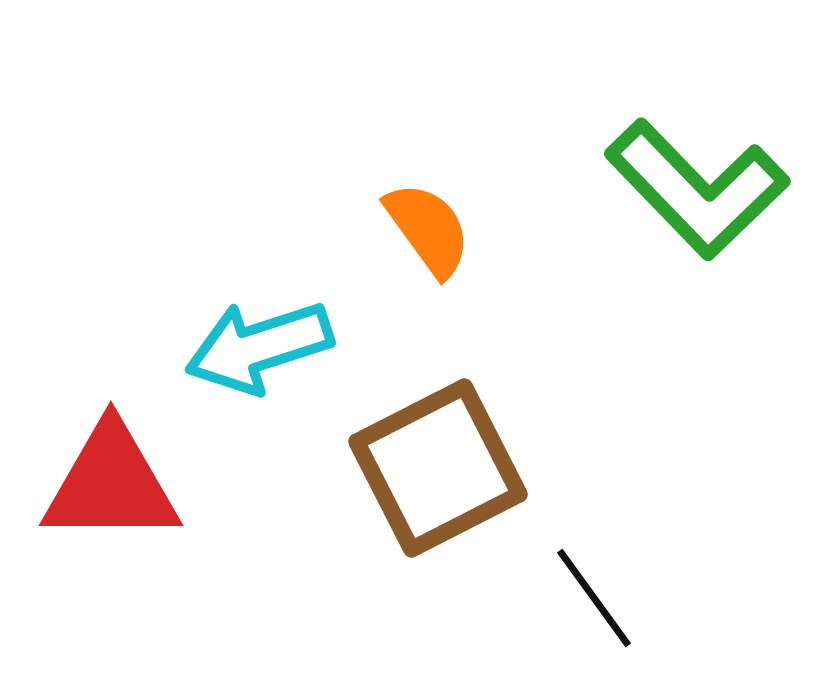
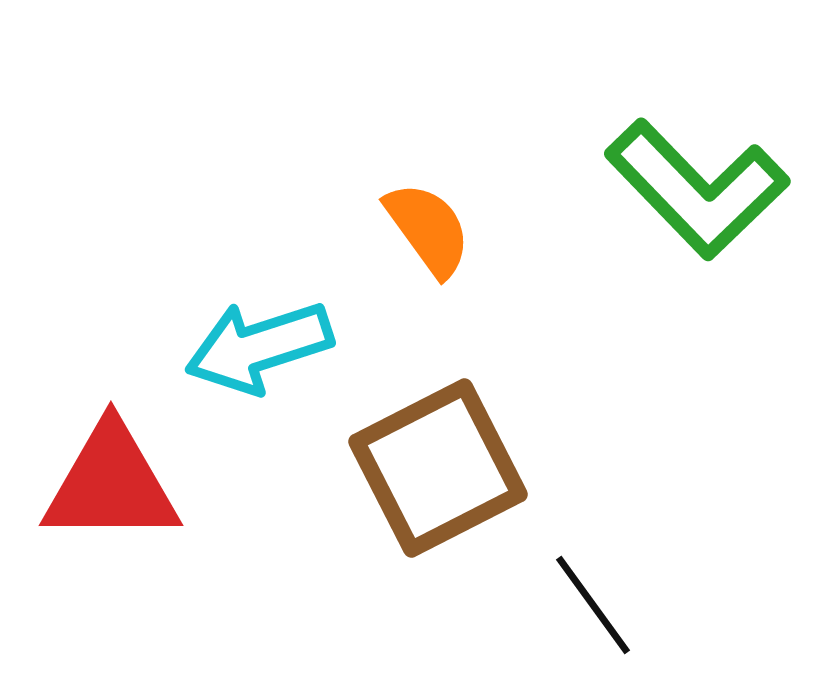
black line: moved 1 px left, 7 px down
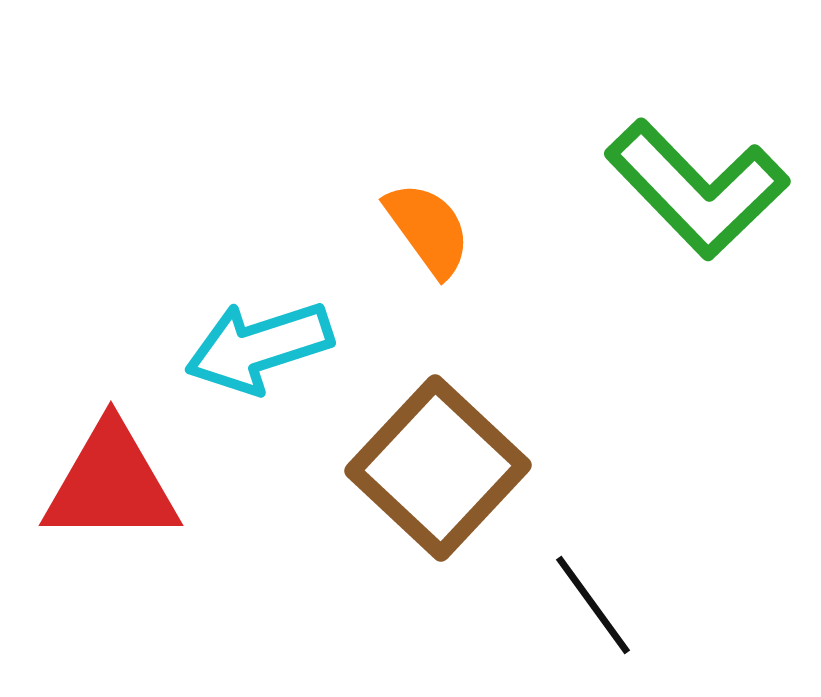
brown square: rotated 20 degrees counterclockwise
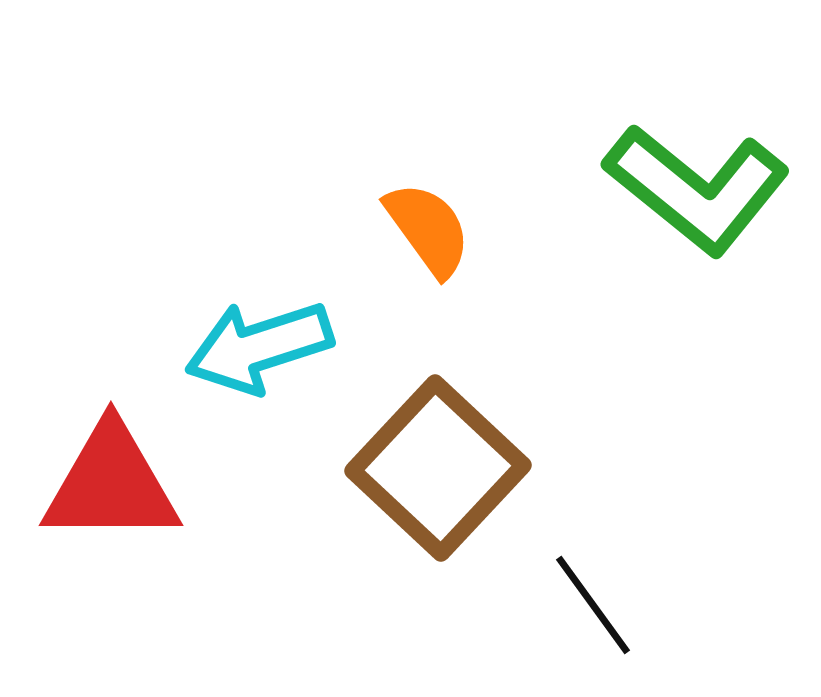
green L-shape: rotated 7 degrees counterclockwise
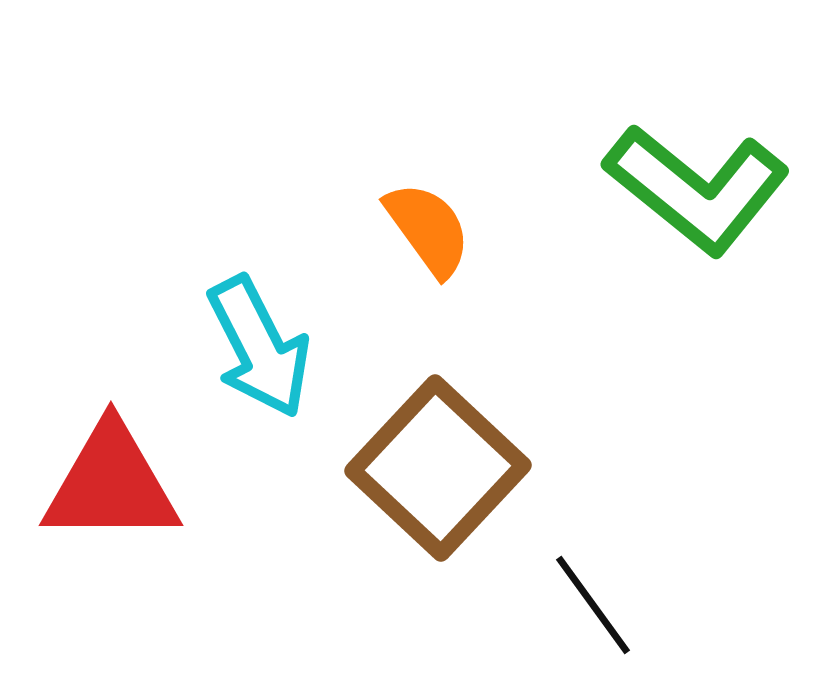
cyan arrow: rotated 99 degrees counterclockwise
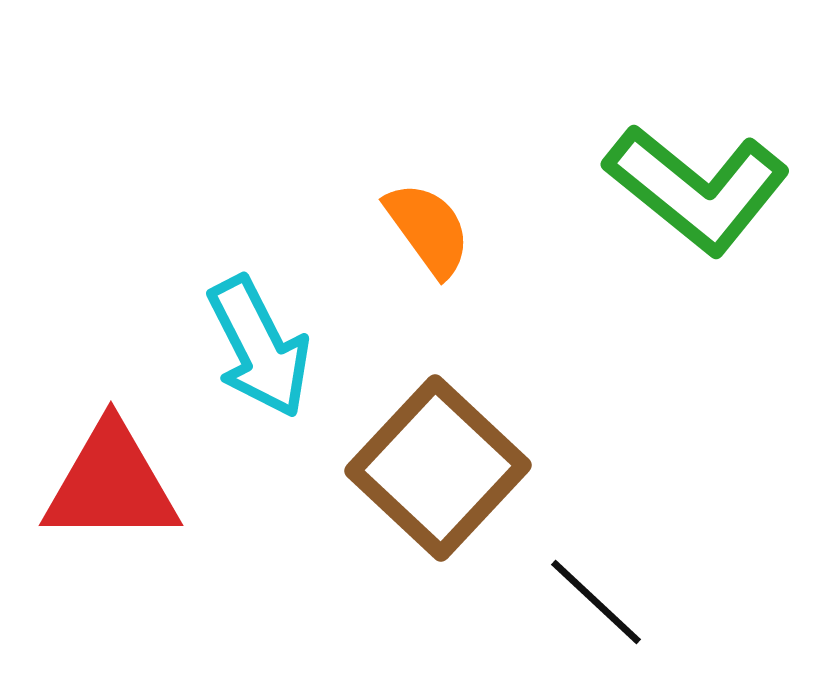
black line: moved 3 px right, 3 px up; rotated 11 degrees counterclockwise
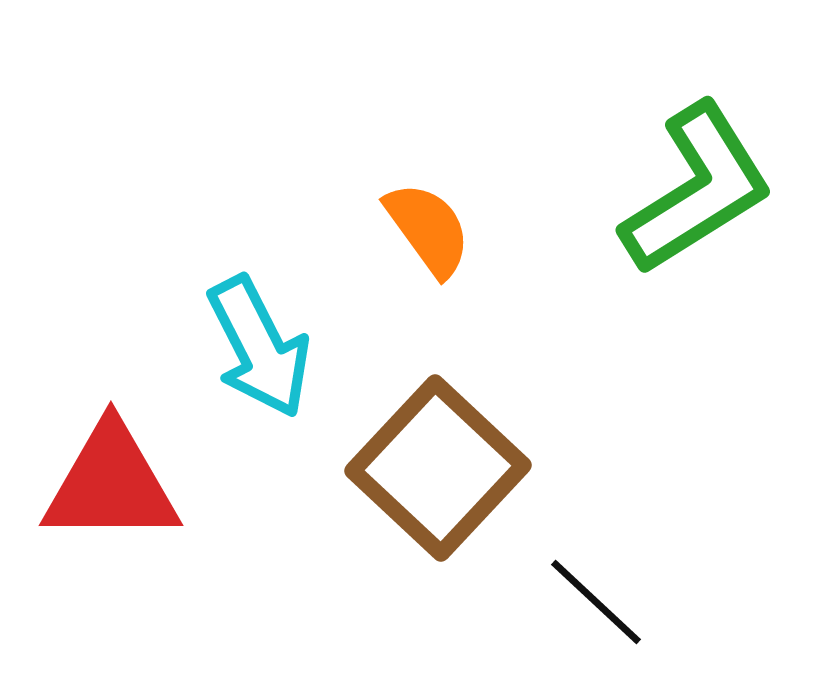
green L-shape: rotated 71 degrees counterclockwise
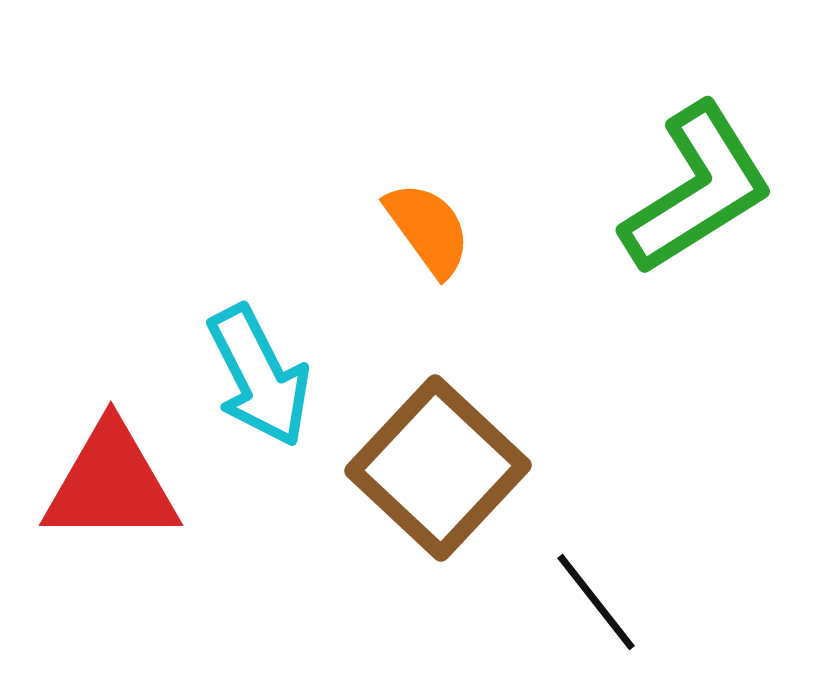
cyan arrow: moved 29 px down
black line: rotated 9 degrees clockwise
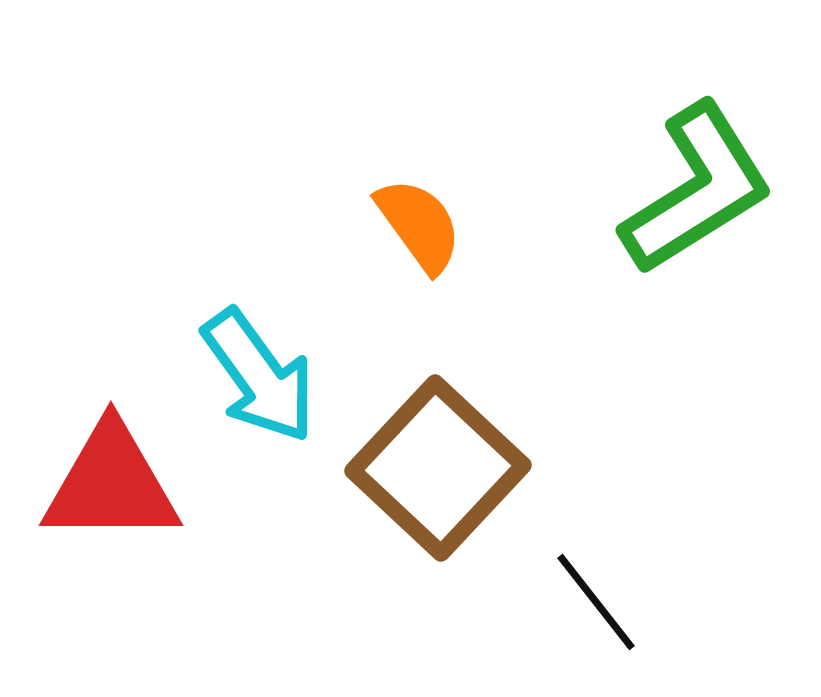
orange semicircle: moved 9 px left, 4 px up
cyan arrow: rotated 9 degrees counterclockwise
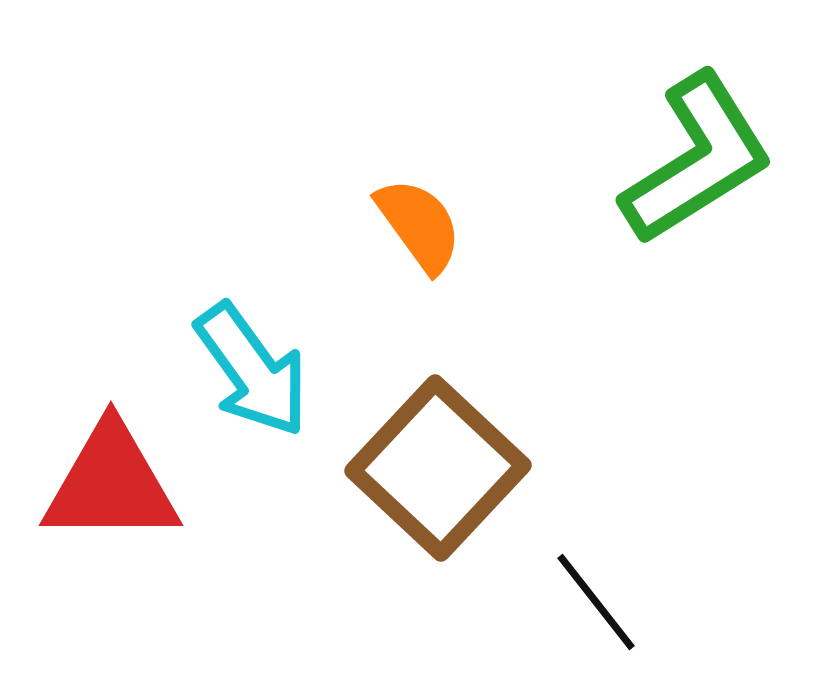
green L-shape: moved 30 px up
cyan arrow: moved 7 px left, 6 px up
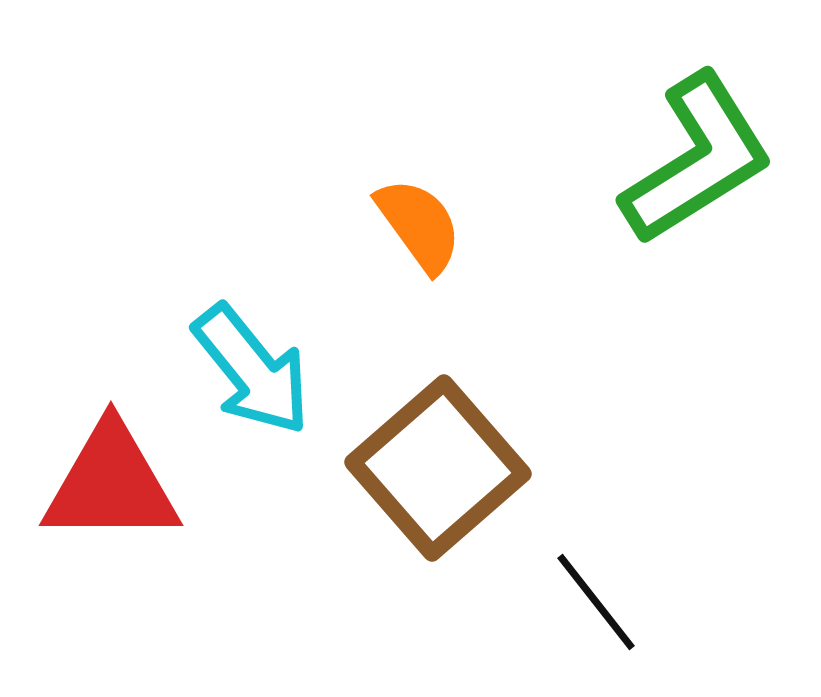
cyan arrow: rotated 3 degrees counterclockwise
brown square: rotated 6 degrees clockwise
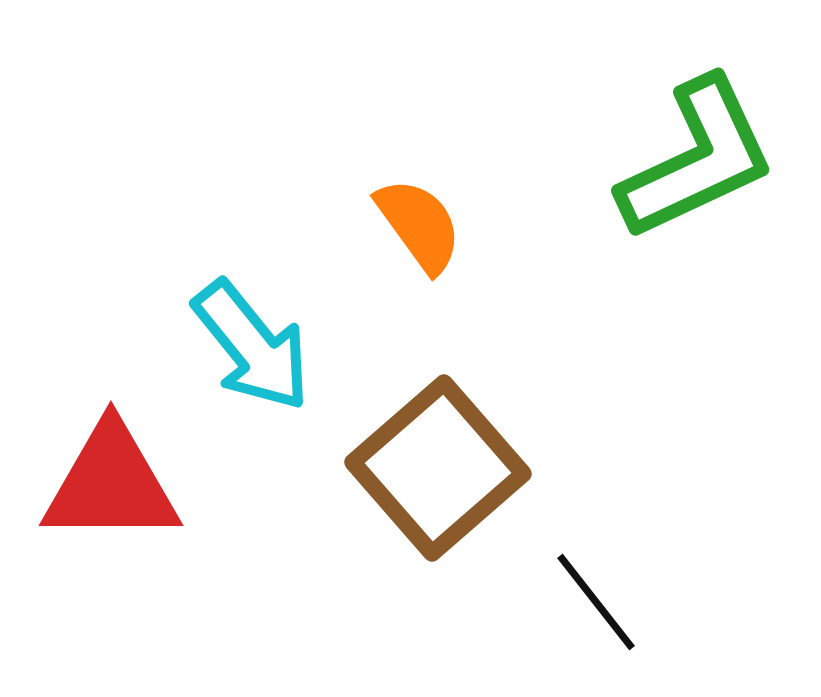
green L-shape: rotated 7 degrees clockwise
cyan arrow: moved 24 px up
